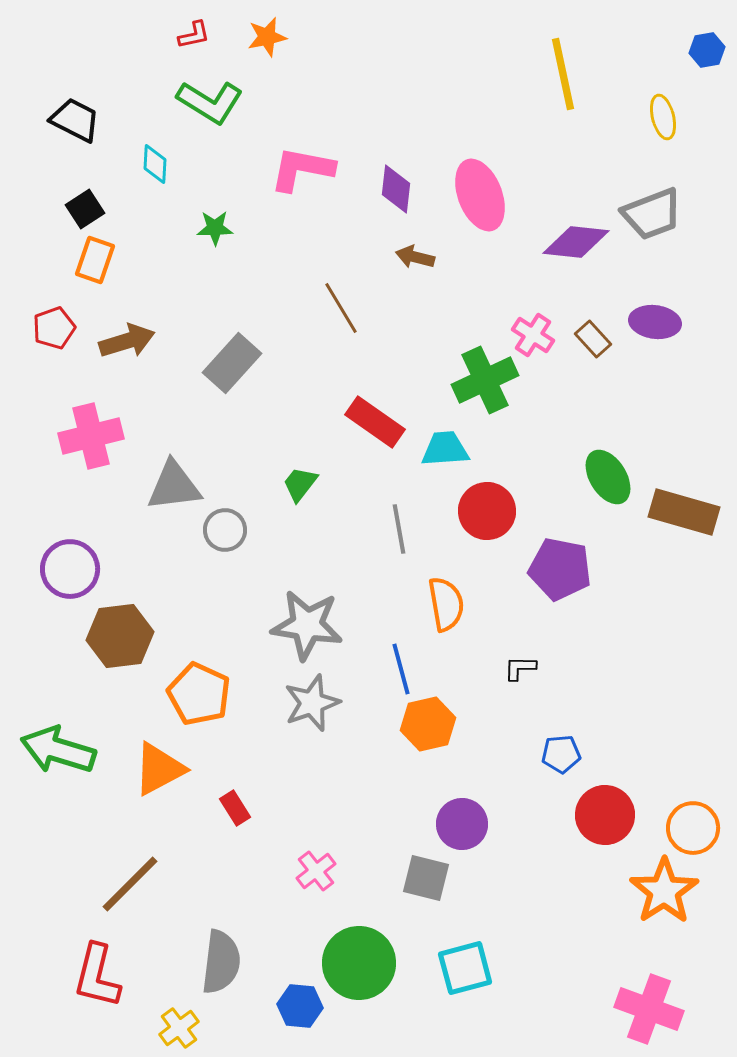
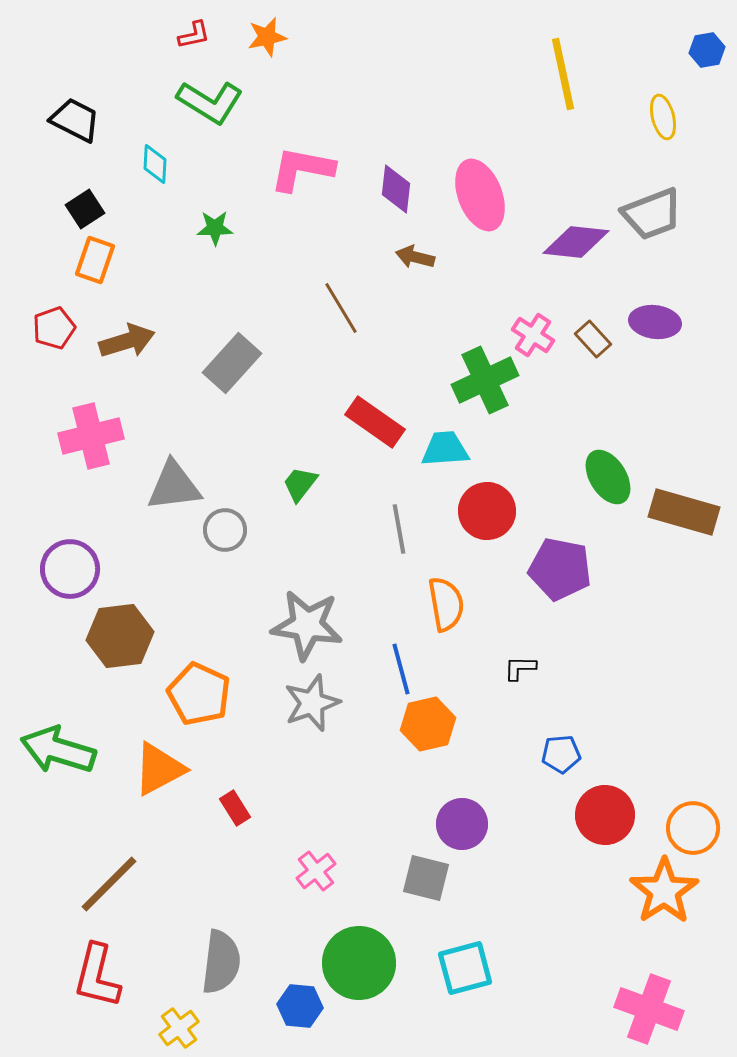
brown line at (130, 884): moved 21 px left
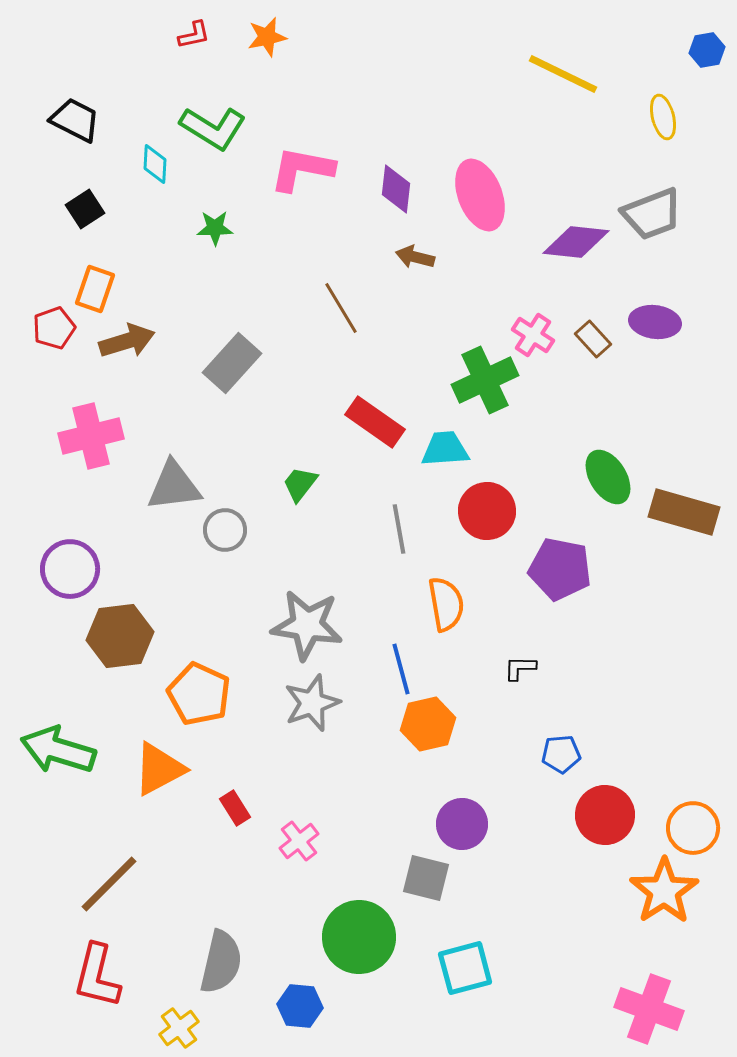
yellow line at (563, 74): rotated 52 degrees counterclockwise
green L-shape at (210, 102): moved 3 px right, 26 px down
orange rectangle at (95, 260): moved 29 px down
pink cross at (316, 871): moved 17 px left, 30 px up
gray semicircle at (221, 962): rotated 6 degrees clockwise
green circle at (359, 963): moved 26 px up
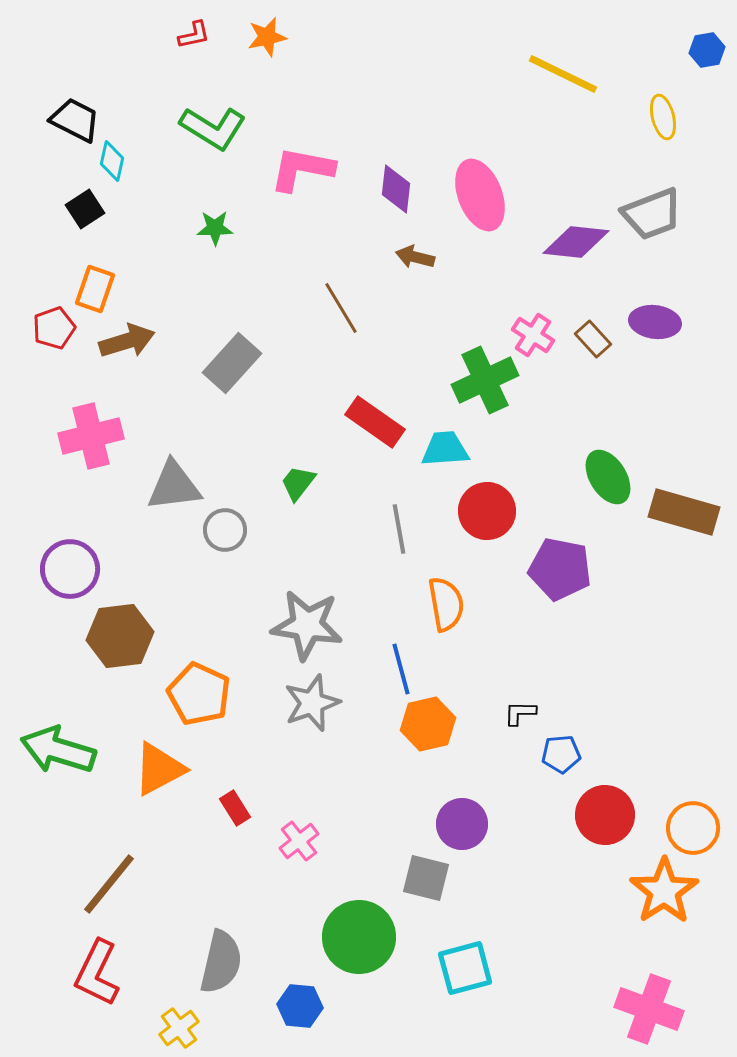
cyan diamond at (155, 164): moved 43 px left, 3 px up; rotated 9 degrees clockwise
green trapezoid at (300, 484): moved 2 px left, 1 px up
black L-shape at (520, 668): moved 45 px down
brown line at (109, 884): rotated 6 degrees counterclockwise
red L-shape at (97, 976): moved 3 px up; rotated 12 degrees clockwise
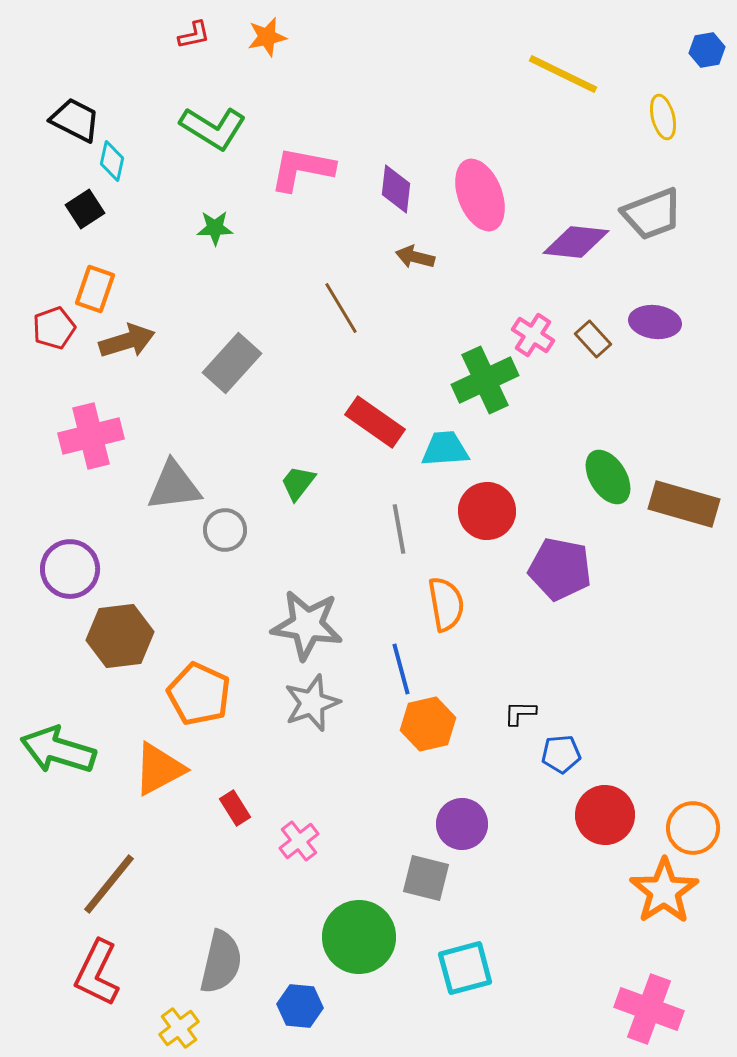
brown rectangle at (684, 512): moved 8 px up
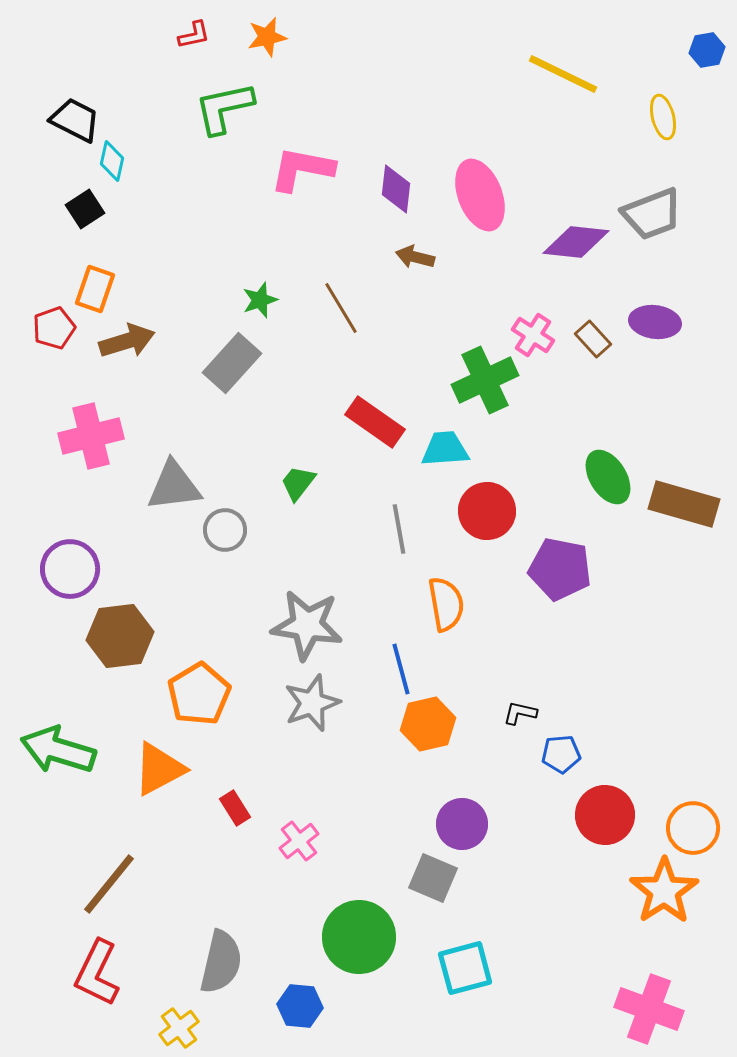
green L-shape at (213, 128): moved 11 px right, 20 px up; rotated 136 degrees clockwise
green star at (215, 228): moved 45 px right, 72 px down; rotated 18 degrees counterclockwise
orange pentagon at (199, 694): rotated 16 degrees clockwise
black L-shape at (520, 713): rotated 12 degrees clockwise
gray square at (426, 878): moved 7 px right; rotated 9 degrees clockwise
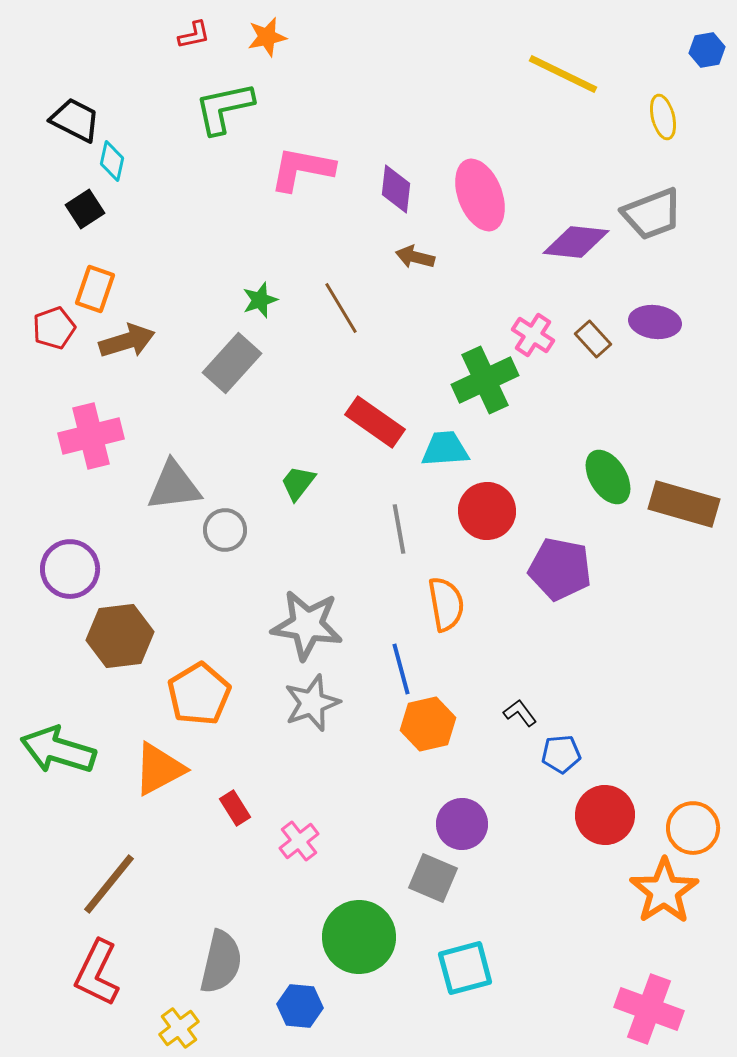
black L-shape at (520, 713): rotated 40 degrees clockwise
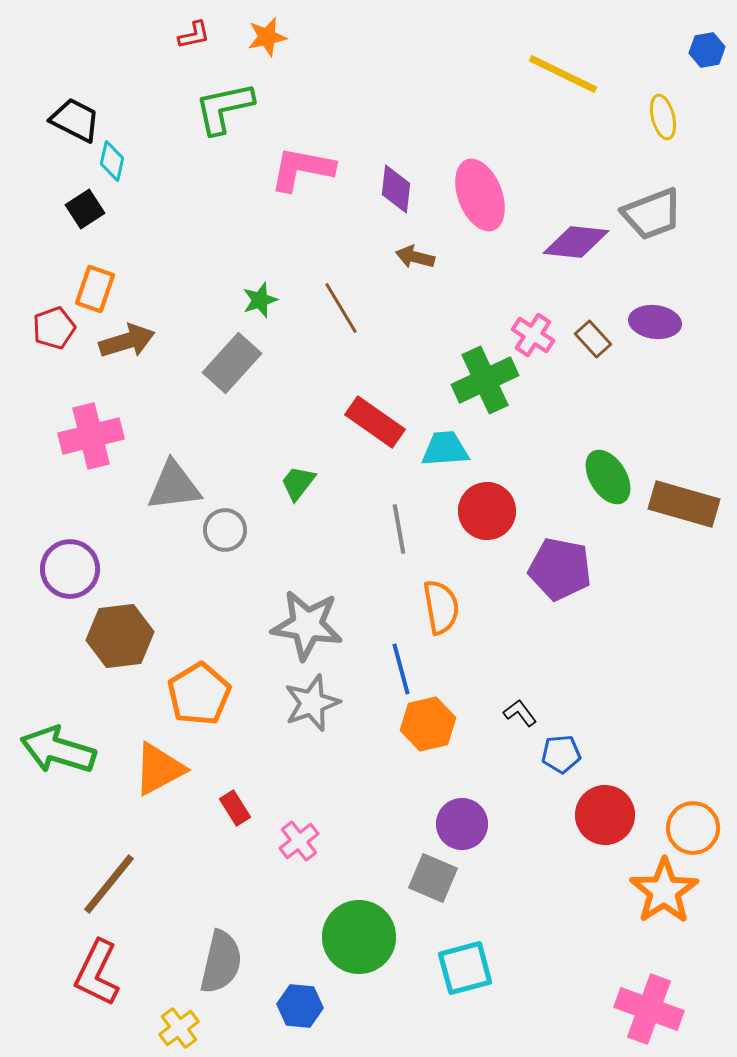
orange semicircle at (446, 604): moved 5 px left, 3 px down
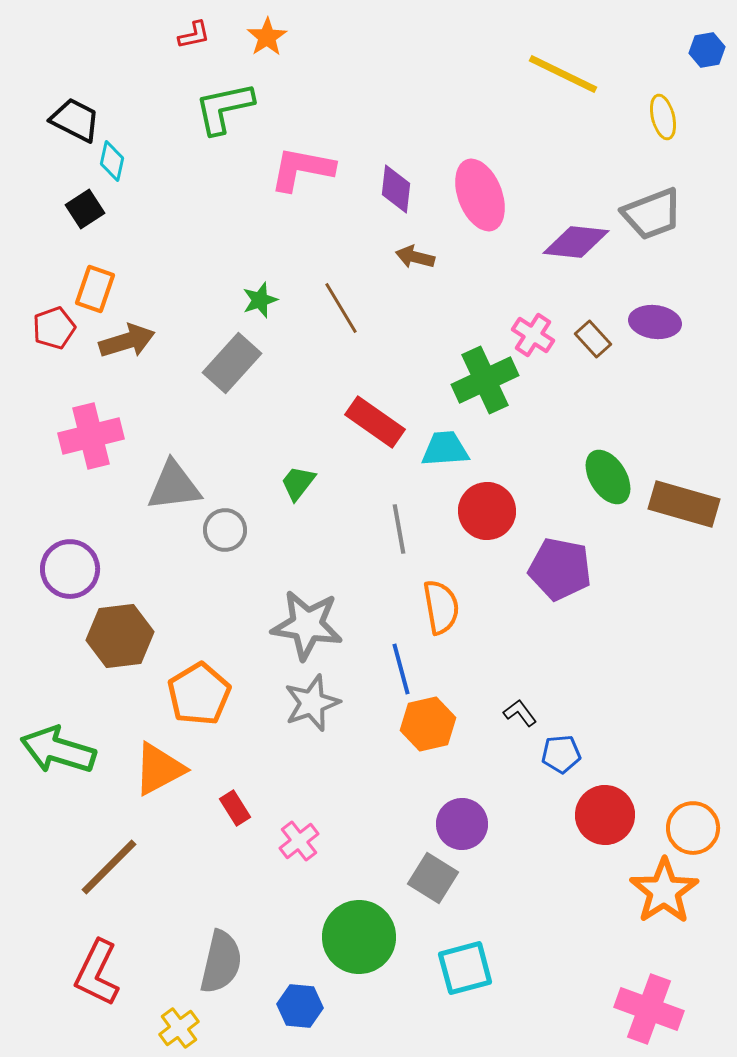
orange star at (267, 37): rotated 21 degrees counterclockwise
gray square at (433, 878): rotated 9 degrees clockwise
brown line at (109, 884): moved 17 px up; rotated 6 degrees clockwise
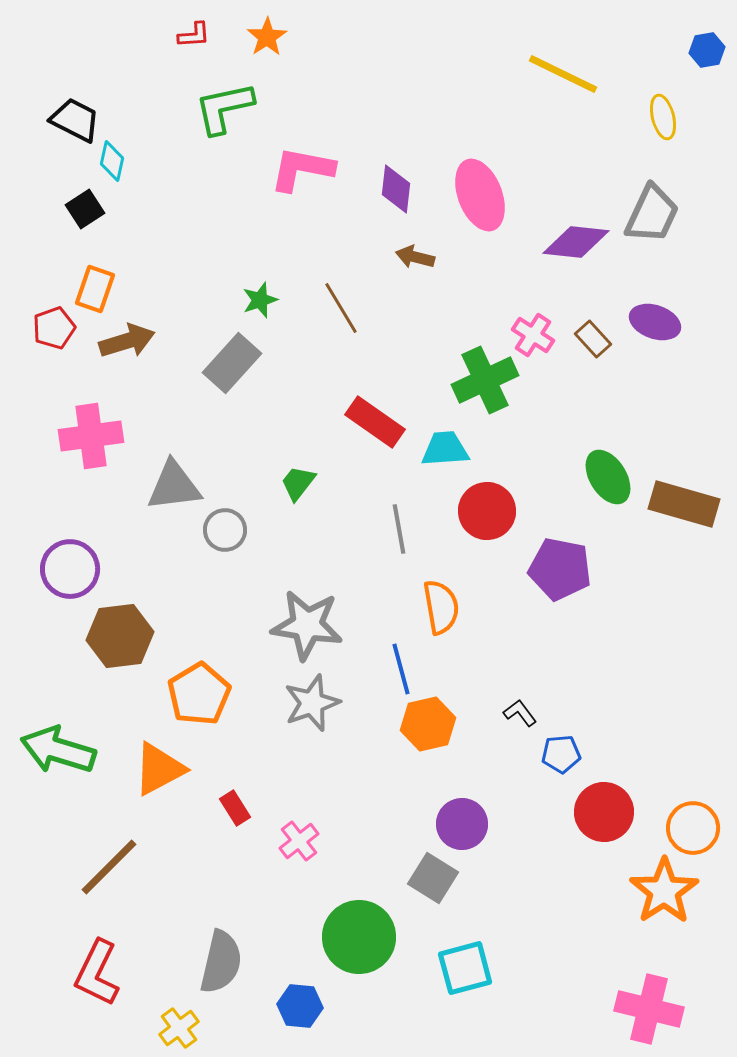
red L-shape at (194, 35): rotated 8 degrees clockwise
gray trapezoid at (652, 214): rotated 44 degrees counterclockwise
purple ellipse at (655, 322): rotated 12 degrees clockwise
pink cross at (91, 436): rotated 6 degrees clockwise
red circle at (605, 815): moved 1 px left, 3 px up
pink cross at (649, 1009): rotated 6 degrees counterclockwise
